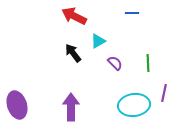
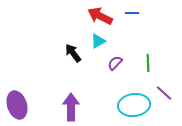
red arrow: moved 26 px right
purple semicircle: rotated 91 degrees counterclockwise
purple line: rotated 60 degrees counterclockwise
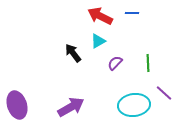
purple arrow: rotated 60 degrees clockwise
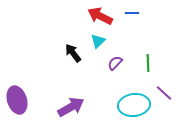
cyan triangle: rotated 14 degrees counterclockwise
purple ellipse: moved 5 px up
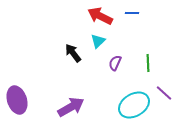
purple semicircle: rotated 21 degrees counterclockwise
cyan ellipse: rotated 24 degrees counterclockwise
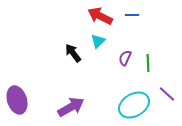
blue line: moved 2 px down
purple semicircle: moved 10 px right, 5 px up
purple line: moved 3 px right, 1 px down
